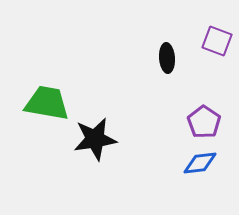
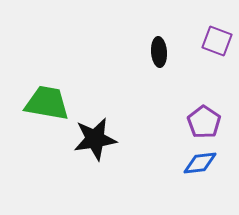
black ellipse: moved 8 px left, 6 px up
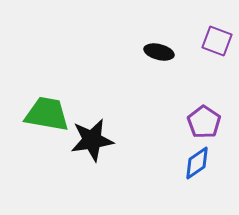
black ellipse: rotated 72 degrees counterclockwise
green trapezoid: moved 11 px down
black star: moved 3 px left, 1 px down
blue diamond: moved 3 px left; rotated 28 degrees counterclockwise
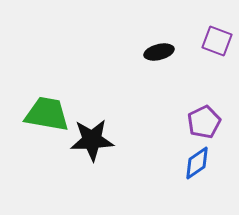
black ellipse: rotated 28 degrees counterclockwise
purple pentagon: rotated 12 degrees clockwise
black star: rotated 6 degrees clockwise
